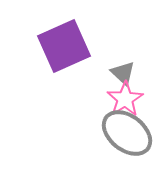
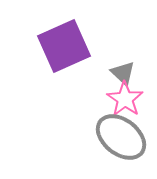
pink star: rotated 6 degrees counterclockwise
gray ellipse: moved 6 px left, 4 px down
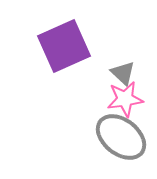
pink star: rotated 30 degrees clockwise
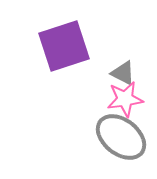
purple square: rotated 6 degrees clockwise
gray triangle: rotated 16 degrees counterclockwise
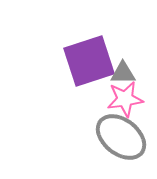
purple square: moved 25 px right, 15 px down
gray triangle: rotated 28 degrees counterclockwise
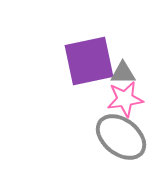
purple square: rotated 6 degrees clockwise
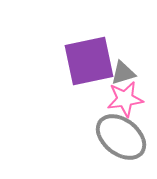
gray triangle: rotated 16 degrees counterclockwise
